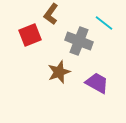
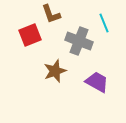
brown L-shape: rotated 55 degrees counterclockwise
cyan line: rotated 30 degrees clockwise
brown star: moved 4 px left, 1 px up
purple trapezoid: moved 1 px up
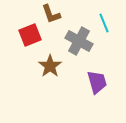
gray cross: rotated 8 degrees clockwise
brown star: moved 5 px left, 5 px up; rotated 15 degrees counterclockwise
purple trapezoid: rotated 45 degrees clockwise
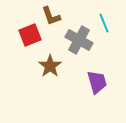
brown L-shape: moved 2 px down
gray cross: moved 1 px up
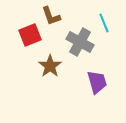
gray cross: moved 1 px right, 2 px down
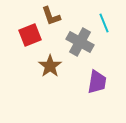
purple trapezoid: rotated 25 degrees clockwise
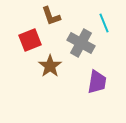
red square: moved 5 px down
gray cross: moved 1 px right, 1 px down
